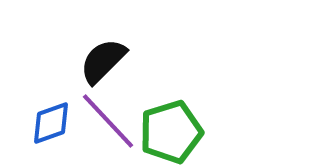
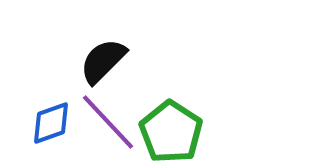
purple line: moved 1 px down
green pentagon: rotated 22 degrees counterclockwise
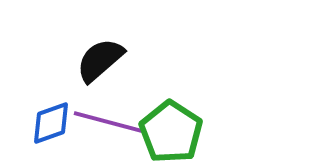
black semicircle: moved 3 px left, 1 px up; rotated 4 degrees clockwise
purple line: rotated 32 degrees counterclockwise
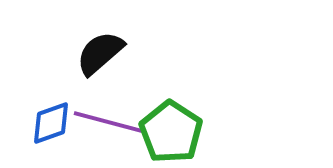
black semicircle: moved 7 px up
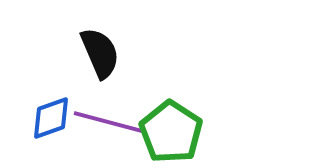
black semicircle: rotated 108 degrees clockwise
blue diamond: moved 5 px up
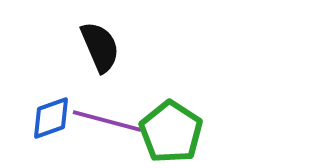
black semicircle: moved 6 px up
purple line: moved 1 px left, 1 px up
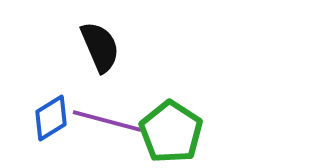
blue diamond: rotated 12 degrees counterclockwise
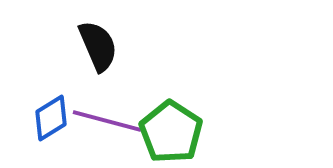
black semicircle: moved 2 px left, 1 px up
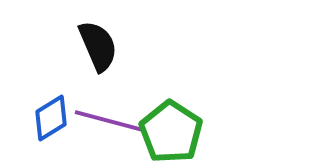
purple line: moved 2 px right
